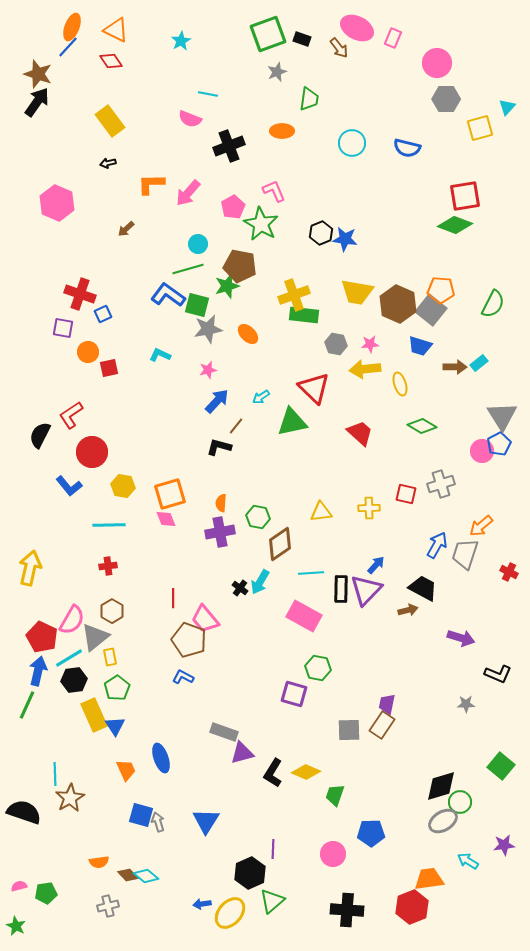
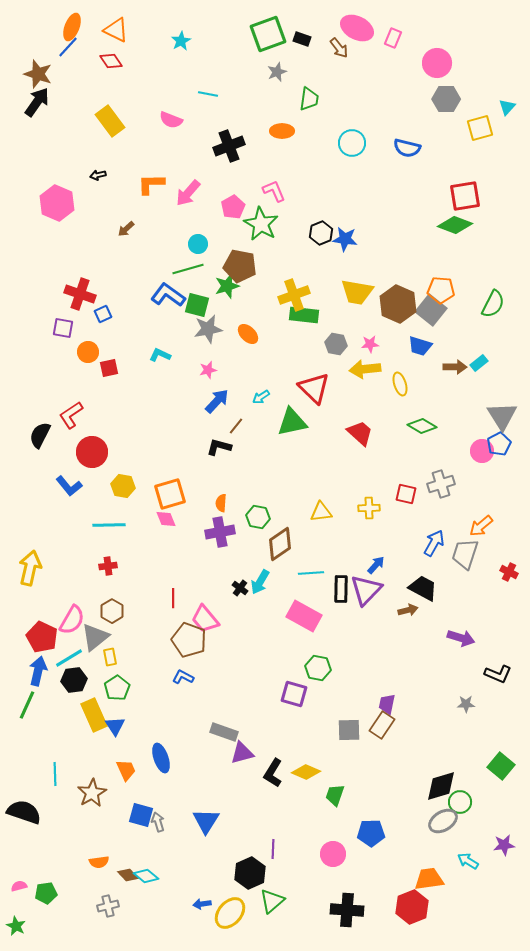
pink semicircle at (190, 119): moved 19 px left, 1 px down
black arrow at (108, 163): moved 10 px left, 12 px down
blue arrow at (437, 545): moved 3 px left, 2 px up
brown star at (70, 798): moved 22 px right, 5 px up
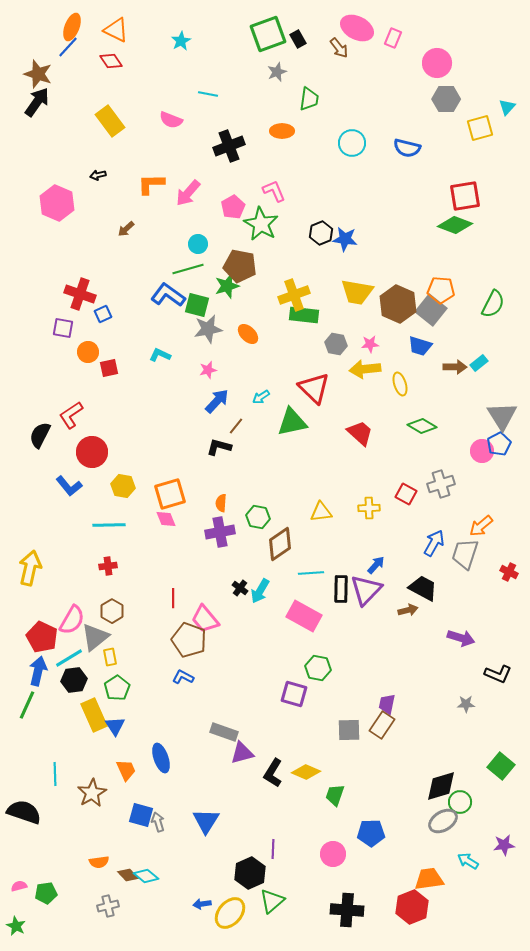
black rectangle at (302, 39): moved 4 px left; rotated 42 degrees clockwise
red square at (406, 494): rotated 15 degrees clockwise
cyan arrow at (260, 582): moved 9 px down
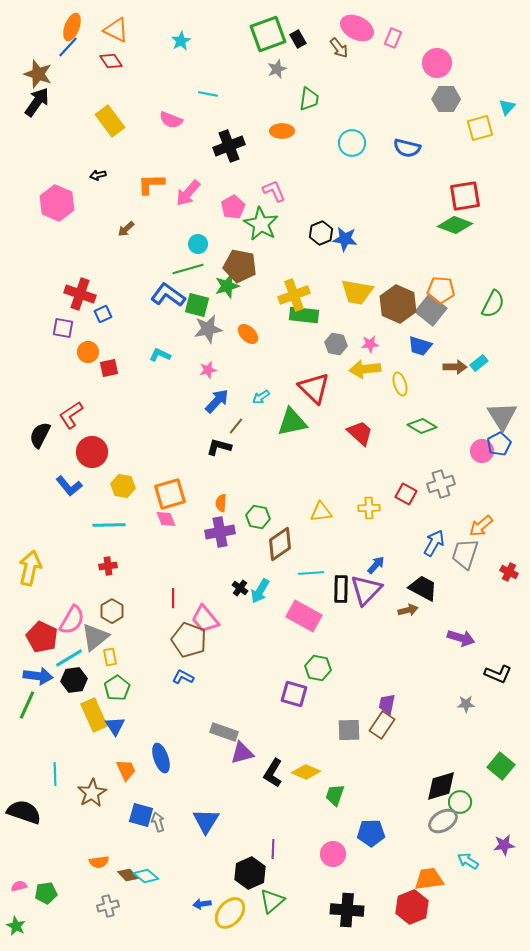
gray star at (277, 72): moved 3 px up
blue arrow at (38, 671): moved 5 px down; rotated 84 degrees clockwise
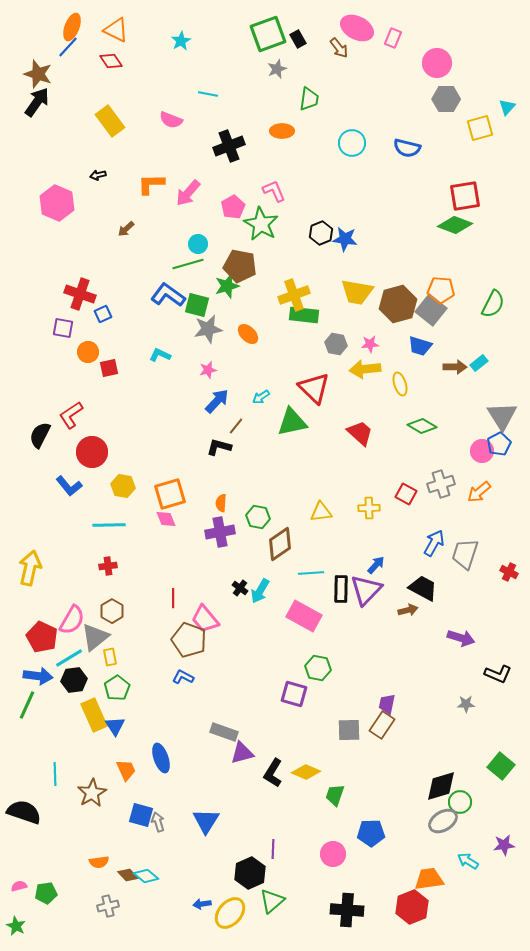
green line at (188, 269): moved 5 px up
brown hexagon at (398, 304): rotated 21 degrees clockwise
orange arrow at (481, 526): moved 2 px left, 34 px up
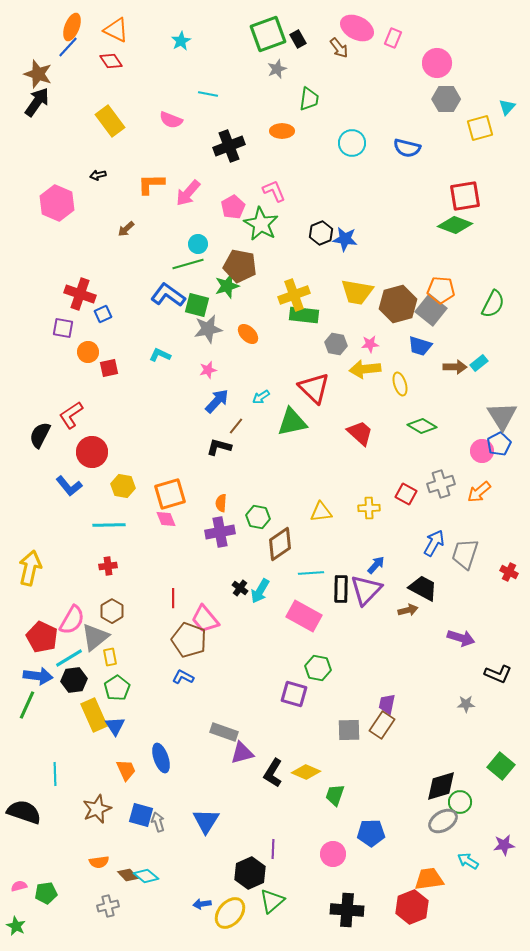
brown star at (92, 793): moved 5 px right, 16 px down; rotated 8 degrees clockwise
